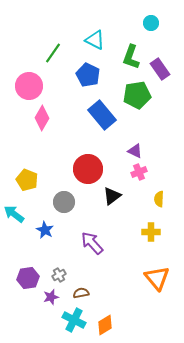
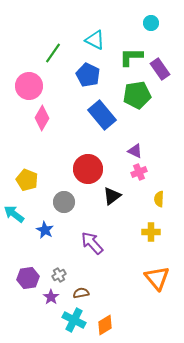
green L-shape: rotated 70 degrees clockwise
purple star: rotated 21 degrees counterclockwise
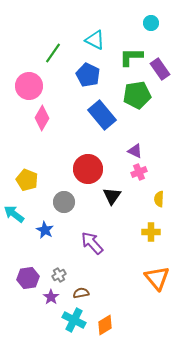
black triangle: rotated 18 degrees counterclockwise
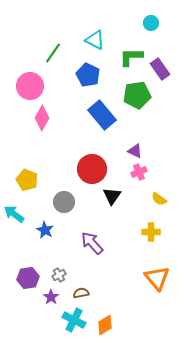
pink circle: moved 1 px right
red circle: moved 4 px right
yellow semicircle: rotated 56 degrees counterclockwise
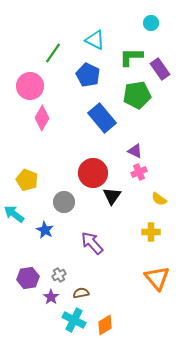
blue rectangle: moved 3 px down
red circle: moved 1 px right, 4 px down
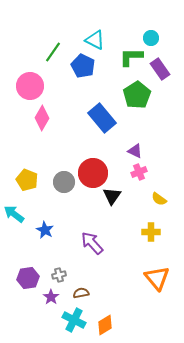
cyan circle: moved 15 px down
green line: moved 1 px up
blue pentagon: moved 5 px left, 9 px up
green pentagon: rotated 24 degrees counterclockwise
gray circle: moved 20 px up
gray cross: rotated 16 degrees clockwise
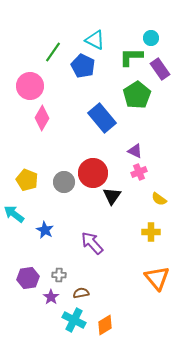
gray cross: rotated 16 degrees clockwise
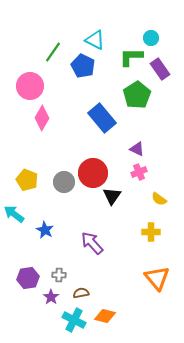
purple triangle: moved 2 px right, 2 px up
orange diamond: moved 9 px up; rotated 45 degrees clockwise
